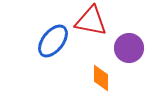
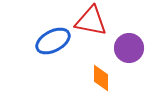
blue ellipse: rotated 24 degrees clockwise
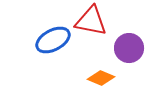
blue ellipse: moved 1 px up
orange diamond: rotated 68 degrees counterclockwise
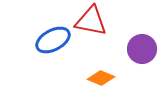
purple circle: moved 13 px right, 1 px down
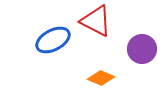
red triangle: moved 5 px right; rotated 16 degrees clockwise
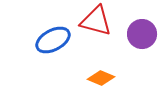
red triangle: rotated 12 degrees counterclockwise
purple circle: moved 15 px up
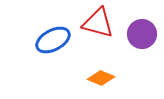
red triangle: moved 2 px right, 2 px down
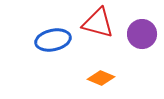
blue ellipse: rotated 16 degrees clockwise
